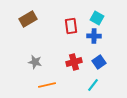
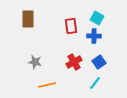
brown rectangle: rotated 60 degrees counterclockwise
red cross: rotated 14 degrees counterclockwise
cyan line: moved 2 px right, 2 px up
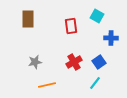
cyan square: moved 2 px up
blue cross: moved 17 px right, 2 px down
gray star: rotated 24 degrees counterclockwise
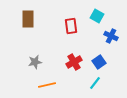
blue cross: moved 2 px up; rotated 24 degrees clockwise
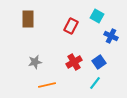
red rectangle: rotated 35 degrees clockwise
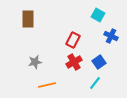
cyan square: moved 1 px right, 1 px up
red rectangle: moved 2 px right, 14 px down
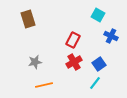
brown rectangle: rotated 18 degrees counterclockwise
blue square: moved 2 px down
orange line: moved 3 px left
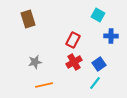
blue cross: rotated 24 degrees counterclockwise
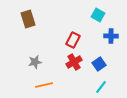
cyan line: moved 6 px right, 4 px down
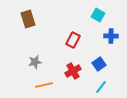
red cross: moved 1 px left, 9 px down
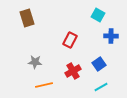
brown rectangle: moved 1 px left, 1 px up
red rectangle: moved 3 px left
gray star: rotated 16 degrees clockwise
cyan line: rotated 24 degrees clockwise
